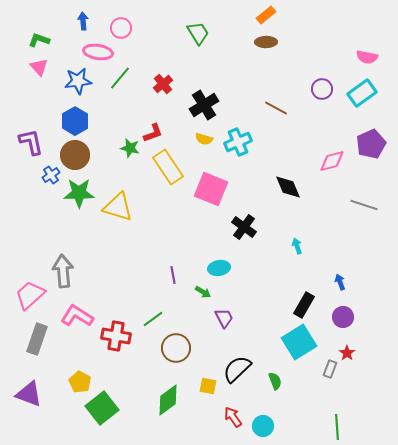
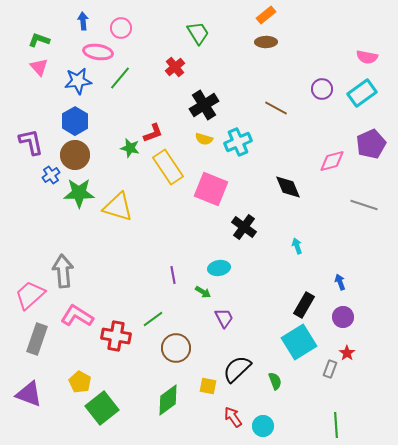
red cross at (163, 84): moved 12 px right, 17 px up
green line at (337, 427): moved 1 px left, 2 px up
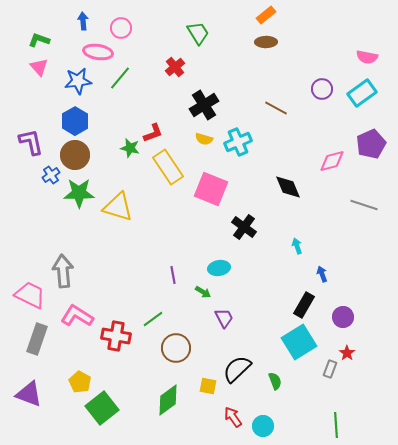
blue arrow at (340, 282): moved 18 px left, 8 px up
pink trapezoid at (30, 295): rotated 68 degrees clockwise
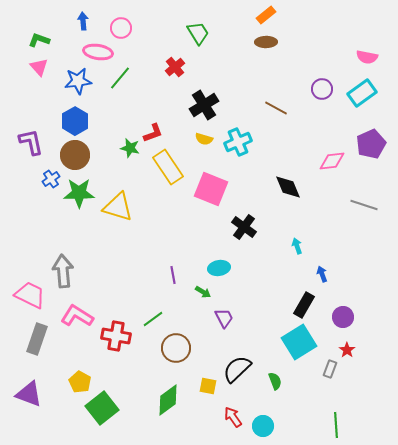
pink diamond at (332, 161): rotated 8 degrees clockwise
blue cross at (51, 175): moved 4 px down
red star at (347, 353): moved 3 px up
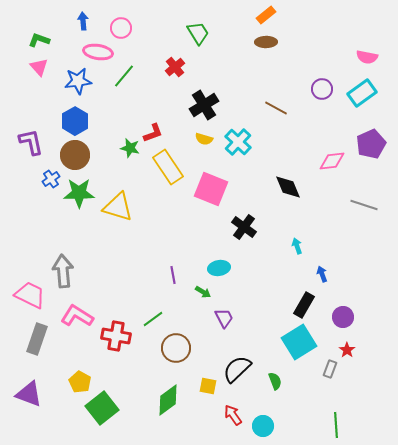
green line at (120, 78): moved 4 px right, 2 px up
cyan cross at (238, 142): rotated 24 degrees counterclockwise
red arrow at (233, 417): moved 2 px up
